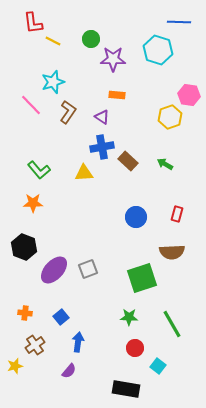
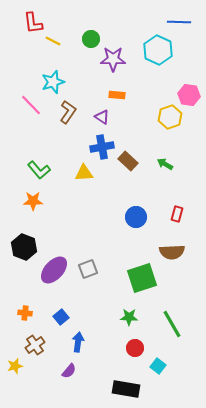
cyan hexagon: rotated 8 degrees clockwise
orange star: moved 2 px up
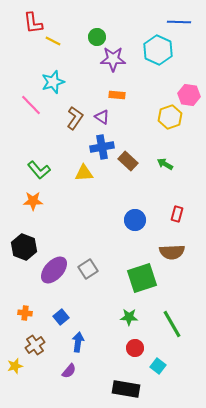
green circle: moved 6 px right, 2 px up
brown L-shape: moved 7 px right, 6 px down
blue circle: moved 1 px left, 3 px down
gray square: rotated 12 degrees counterclockwise
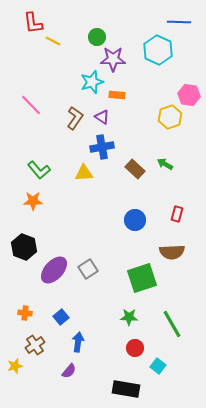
cyan star: moved 39 px right
brown rectangle: moved 7 px right, 8 px down
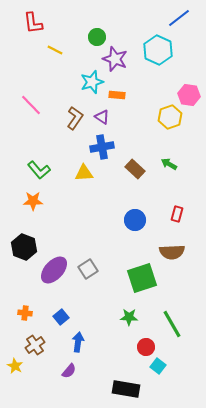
blue line: moved 4 px up; rotated 40 degrees counterclockwise
yellow line: moved 2 px right, 9 px down
purple star: moved 2 px right; rotated 20 degrees clockwise
green arrow: moved 4 px right
red circle: moved 11 px right, 1 px up
yellow star: rotated 28 degrees counterclockwise
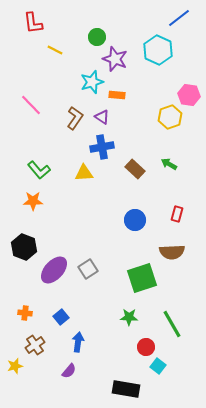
yellow star: rotated 28 degrees clockwise
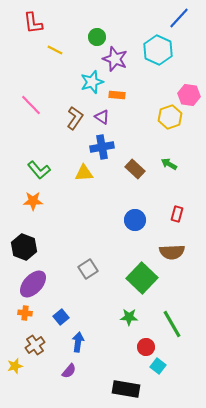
blue line: rotated 10 degrees counterclockwise
purple ellipse: moved 21 px left, 14 px down
green square: rotated 28 degrees counterclockwise
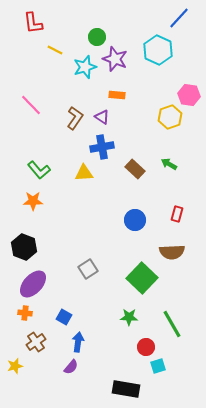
cyan star: moved 7 px left, 15 px up
blue square: moved 3 px right; rotated 21 degrees counterclockwise
brown cross: moved 1 px right, 3 px up
cyan square: rotated 35 degrees clockwise
purple semicircle: moved 2 px right, 4 px up
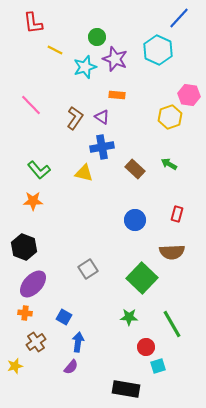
yellow triangle: rotated 18 degrees clockwise
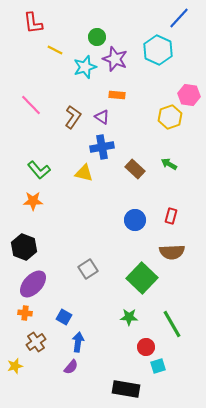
brown L-shape: moved 2 px left, 1 px up
red rectangle: moved 6 px left, 2 px down
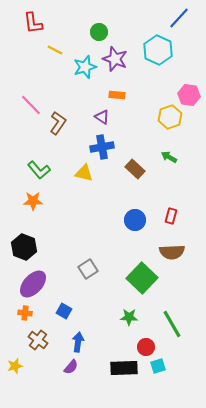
green circle: moved 2 px right, 5 px up
brown L-shape: moved 15 px left, 6 px down
green arrow: moved 7 px up
blue square: moved 6 px up
brown cross: moved 2 px right, 2 px up; rotated 18 degrees counterclockwise
black rectangle: moved 2 px left, 21 px up; rotated 12 degrees counterclockwise
